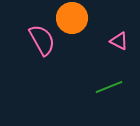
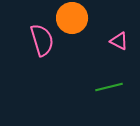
pink semicircle: rotated 12 degrees clockwise
green line: rotated 8 degrees clockwise
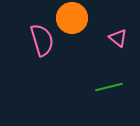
pink triangle: moved 1 px left, 3 px up; rotated 12 degrees clockwise
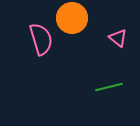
pink semicircle: moved 1 px left, 1 px up
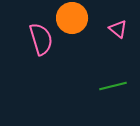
pink triangle: moved 9 px up
green line: moved 4 px right, 1 px up
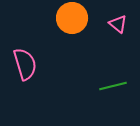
pink triangle: moved 5 px up
pink semicircle: moved 16 px left, 25 px down
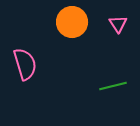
orange circle: moved 4 px down
pink triangle: rotated 18 degrees clockwise
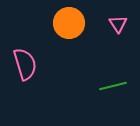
orange circle: moved 3 px left, 1 px down
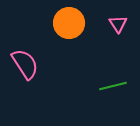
pink semicircle: rotated 16 degrees counterclockwise
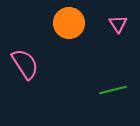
green line: moved 4 px down
